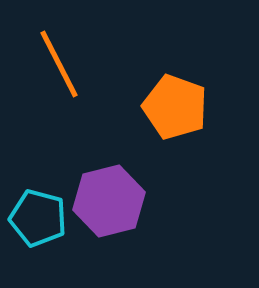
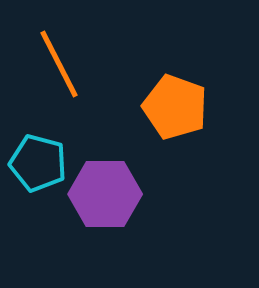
purple hexagon: moved 4 px left, 7 px up; rotated 14 degrees clockwise
cyan pentagon: moved 55 px up
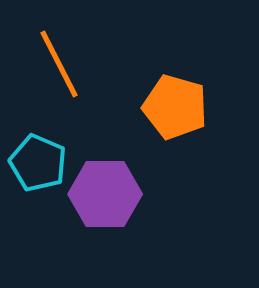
orange pentagon: rotated 4 degrees counterclockwise
cyan pentagon: rotated 8 degrees clockwise
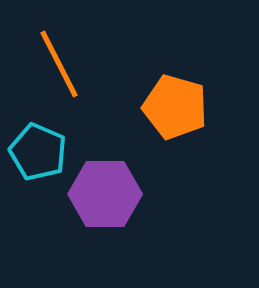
cyan pentagon: moved 11 px up
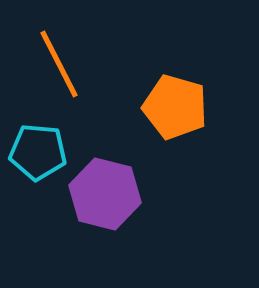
cyan pentagon: rotated 18 degrees counterclockwise
purple hexagon: rotated 14 degrees clockwise
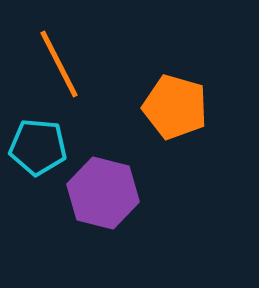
cyan pentagon: moved 5 px up
purple hexagon: moved 2 px left, 1 px up
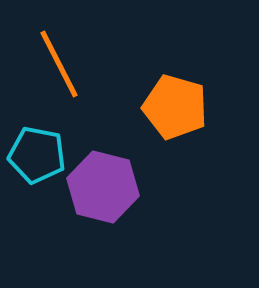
cyan pentagon: moved 1 px left, 8 px down; rotated 6 degrees clockwise
purple hexagon: moved 6 px up
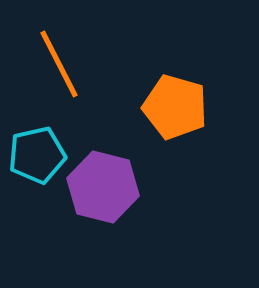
cyan pentagon: rotated 24 degrees counterclockwise
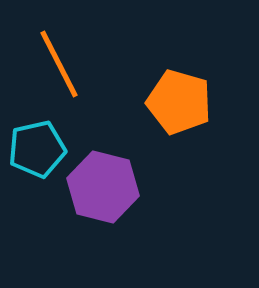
orange pentagon: moved 4 px right, 5 px up
cyan pentagon: moved 6 px up
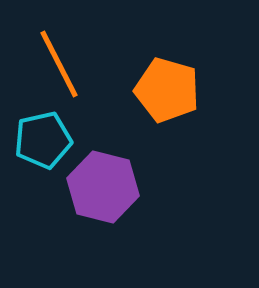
orange pentagon: moved 12 px left, 12 px up
cyan pentagon: moved 6 px right, 9 px up
